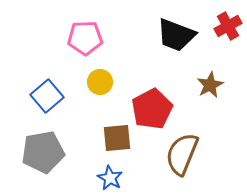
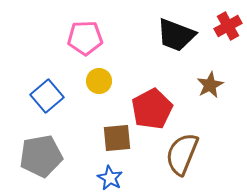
yellow circle: moved 1 px left, 1 px up
gray pentagon: moved 2 px left, 4 px down
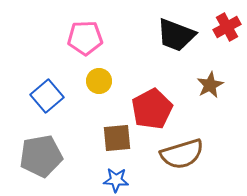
red cross: moved 1 px left, 1 px down
brown semicircle: rotated 129 degrees counterclockwise
blue star: moved 6 px right, 2 px down; rotated 25 degrees counterclockwise
